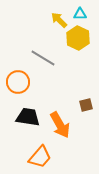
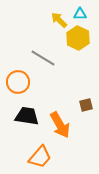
black trapezoid: moved 1 px left, 1 px up
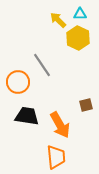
yellow arrow: moved 1 px left
gray line: moved 1 px left, 7 px down; rotated 25 degrees clockwise
orange trapezoid: moved 16 px right; rotated 45 degrees counterclockwise
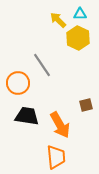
orange circle: moved 1 px down
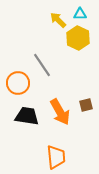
orange arrow: moved 13 px up
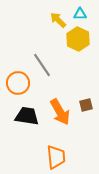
yellow hexagon: moved 1 px down
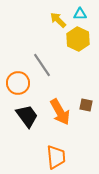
brown square: rotated 24 degrees clockwise
black trapezoid: rotated 45 degrees clockwise
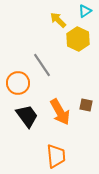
cyan triangle: moved 5 px right, 3 px up; rotated 32 degrees counterclockwise
orange trapezoid: moved 1 px up
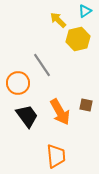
yellow hexagon: rotated 20 degrees clockwise
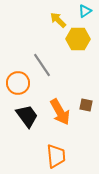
yellow hexagon: rotated 15 degrees clockwise
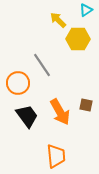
cyan triangle: moved 1 px right, 1 px up
